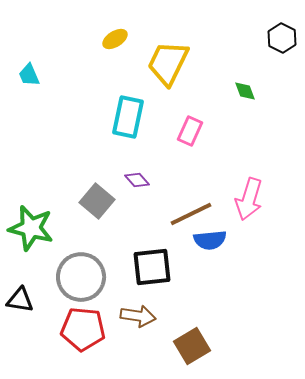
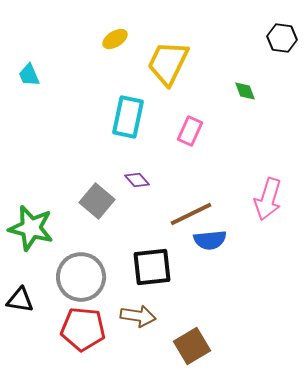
black hexagon: rotated 20 degrees counterclockwise
pink arrow: moved 19 px right
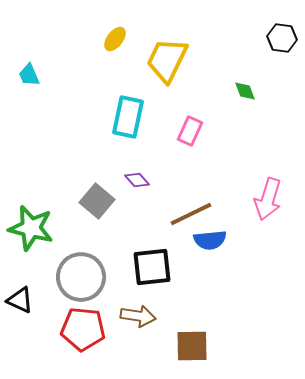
yellow ellipse: rotated 20 degrees counterclockwise
yellow trapezoid: moved 1 px left, 3 px up
black triangle: rotated 16 degrees clockwise
brown square: rotated 30 degrees clockwise
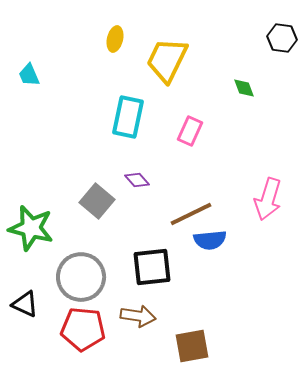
yellow ellipse: rotated 25 degrees counterclockwise
green diamond: moved 1 px left, 3 px up
black triangle: moved 5 px right, 4 px down
brown square: rotated 9 degrees counterclockwise
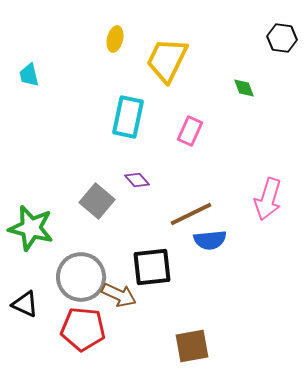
cyan trapezoid: rotated 10 degrees clockwise
brown arrow: moved 19 px left, 21 px up; rotated 16 degrees clockwise
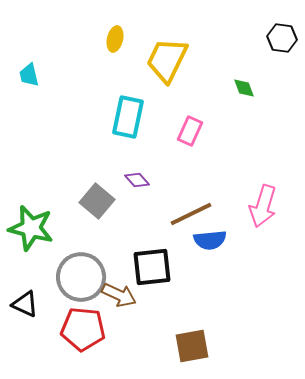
pink arrow: moved 5 px left, 7 px down
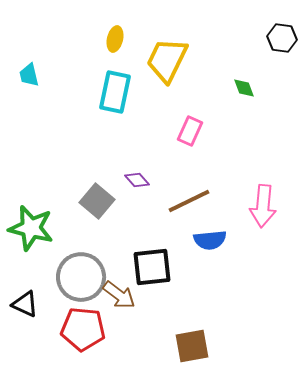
cyan rectangle: moved 13 px left, 25 px up
pink arrow: rotated 12 degrees counterclockwise
brown line: moved 2 px left, 13 px up
brown arrow: rotated 12 degrees clockwise
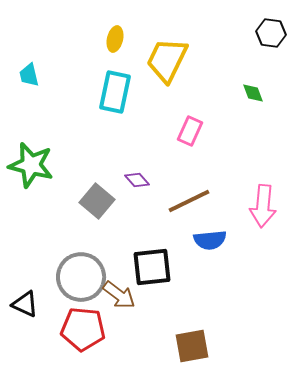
black hexagon: moved 11 px left, 5 px up
green diamond: moved 9 px right, 5 px down
green star: moved 63 px up
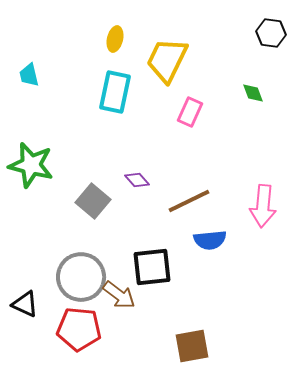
pink rectangle: moved 19 px up
gray square: moved 4 px left
red pentagon: moved 4 px left
